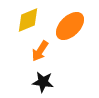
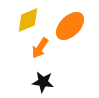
orange arrow: moved 3 px up
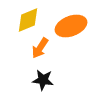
orange ellipse: moved 1 px right; rotated 24 degrees clockwise
black star: moved 2 px up
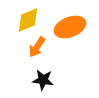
orange ellipse: moved 1 px left, 1 px down
orange arrow: moved 3 px left, 1 px up
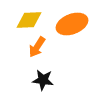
yellow diamond: moved 1 px right; rotated 20 degrees clockwise
orange ellipse: moved 2 px right, 3 px up
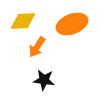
yellow diamond: moved 6 px left, 1 px down
black star: moved 1 px right
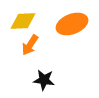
orange arrow: moved 7 px left, 2 px up
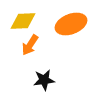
orange ellipse: moved 1 px left
black star: rotated 15 degrees counterclockwise
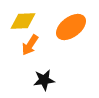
orange ellipse: moved 3 px down; rotated 16 degrees counterclockwise
